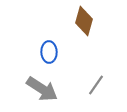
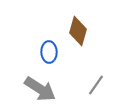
brown diamond: moved 6 px left, 10 px down
gray arrow: moved 2 px left
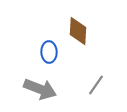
brown diamond: rotated 12 degrees counterclockwise
gray arrow: rotated 12 degrees counterclockwise
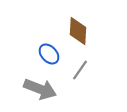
blue ellipse: moved 2 px down; rotated 40 degrees counterclockwise
gray line: moved 16 px left, 15 px up
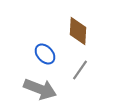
blue ellipse: moved 4 px left
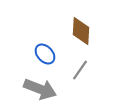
brown diamond: moved 3 px right
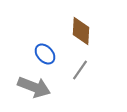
gray arrow: moved 6 px left, 2 px up
